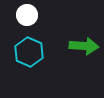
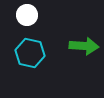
cyan hexagon: moved 1 px right, 1 px down; rotated 12 degrees counterclockwise
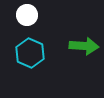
cyan hexagon: rotated 12 degrees clockwise
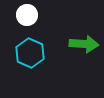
green arrow: moved 2 px up
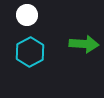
cyan hexagon: moved 1 px up; rotated 8 degrees clockwise
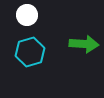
cyan hexagon: rotated 12 degrees clockwise
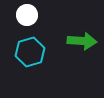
green arrow: moved 2 px left, 3 px up
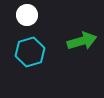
green arrow: rotated 20 degrees counterclockwise
